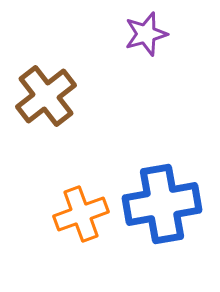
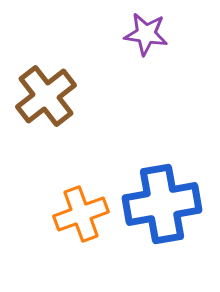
purple star: rotated 24 degrees clockwise
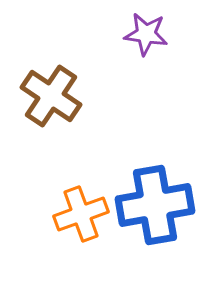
brown cross: moved 5 px right; rotated 18 degrees counterclockwise
blue cross: moved 7 px left, 1 px down
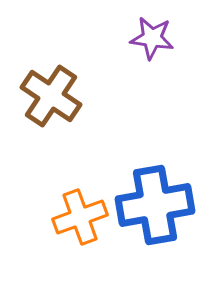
purple star: moved 6 px right, 4 px down
orange cross: moved 1 px left, 3 px down
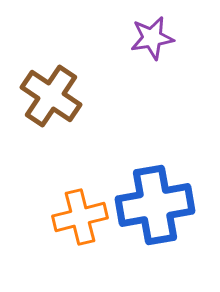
purple star: rotated 18 degrees counterclockwise
orange cross: rotated 6 degrees clockwise
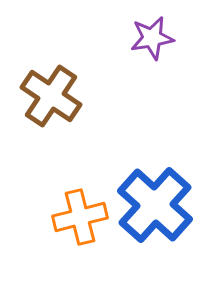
blue cross: rotated 38 degrees counterclockwise
